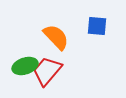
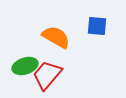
orange semicircle: rotated 16 degrees counterclockwise
red trapezoid: moved 4 px down
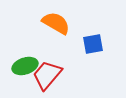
blue square: moved 4 px left, 18 px down; rotated 15 degrees counterclockwise
orange semicircle: moved 14 px up
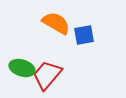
blue square: moved 9 px left, 9 px up
green ellipse: moved 3 px left, 2 px down; rotated 35 degrees clockwise
